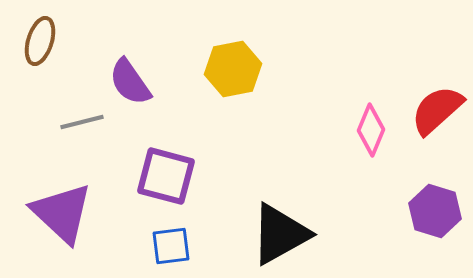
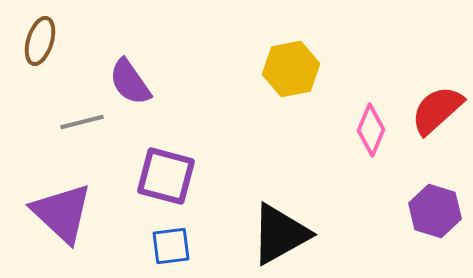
yellow hexagon: moved 58 px right
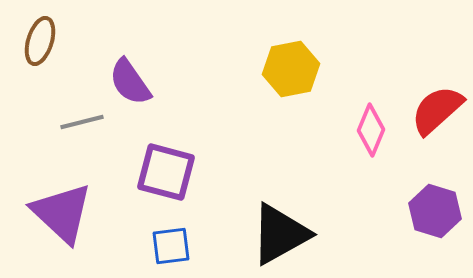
purple square: moved 4 px up
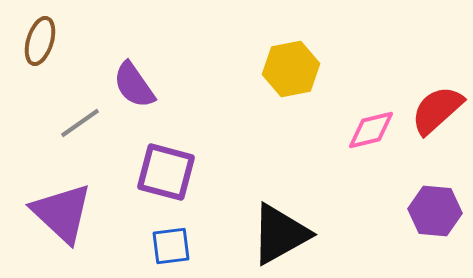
purple semicircle: moved 4 px right, 3 px down
gray line: moved 2 px left, 1 px down; rotated 21 degrees counterclockwise
pink diamond: rotated 54 degrees clockwise
purple hexagon: rotated 12 degrees counterclockwise
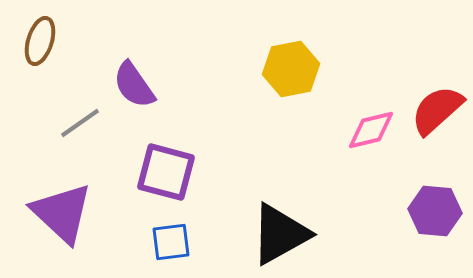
blue square: moved 4 px up
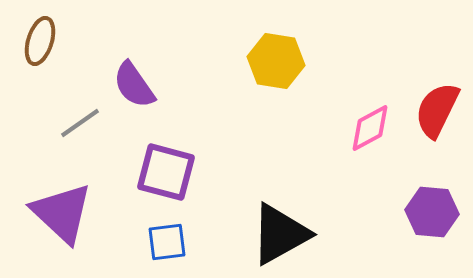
yellow hexagon: moved 15 px left, 8 px up; rotated 20 degrees clockwise
red semicircle: rotated 22 degrees counterclockwise
pink diamond: moved 1 px left, 2 px up; rotated 15 degrees counterclockwise
purple hexagon: moved 3 px left, 1 px down
blue square: moved 4 px left
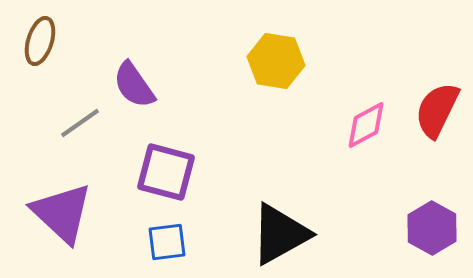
pink diamond: moved 4 px left, 3 px up
purple hexagon: moved 16 px down; rotated 24 degrees clockwise
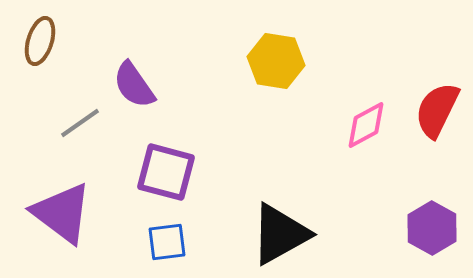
purple triangle: rotated 6 degrees counterclockwise
